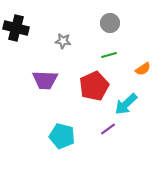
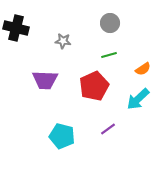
cyan arrow: moved 12 px right, 5 px up
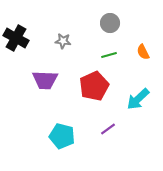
black cross: moved 10 px down; rotated 15 degrees clockwise
orange semicircle: moved 17 px up; rotated 98 degrees clockwise
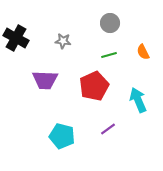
cyan arrow: moved 1 px down; rotated 110 degrees clockwise
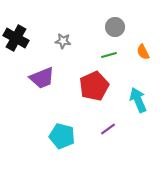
gray circle: moved 5 px right, 4 px down
purple trapezoid: moved 3 px left, 2 px up; rotated 24 degrees counterclockwise
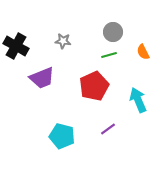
gray circle: moved 2 px left, 5 px down
black cross: moved 8 px down
